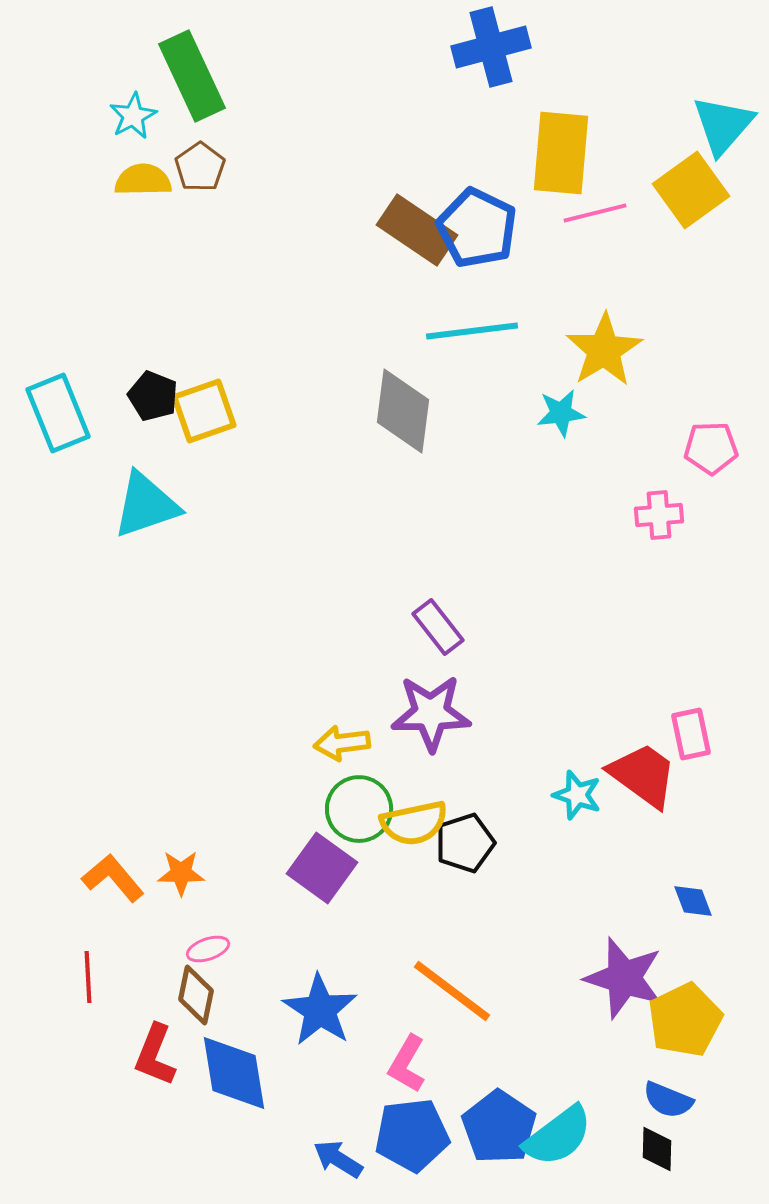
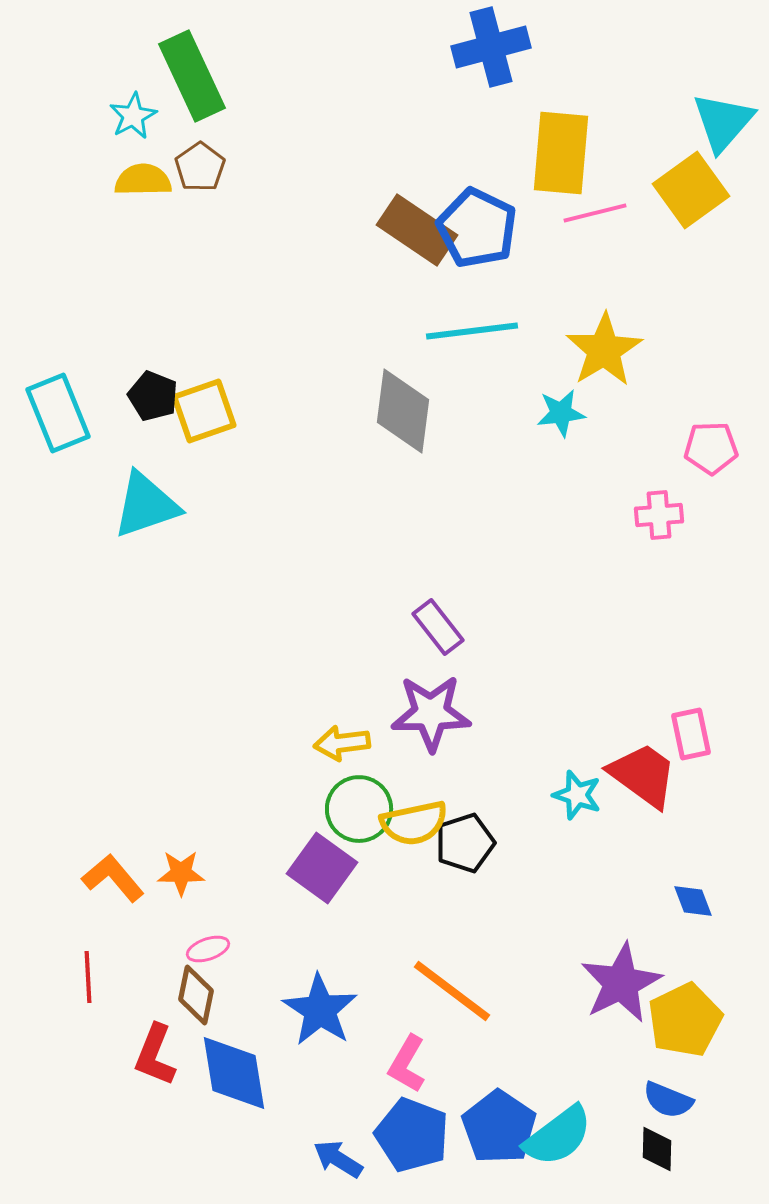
cyan triangle at (723, 125): moved 3 px up
purple star at (624, 978): moved 3 px left, 5 px down; rotated 28 degrees clockwise
blue pentagon at (412, 1135): rotated 28 degrees clockwise
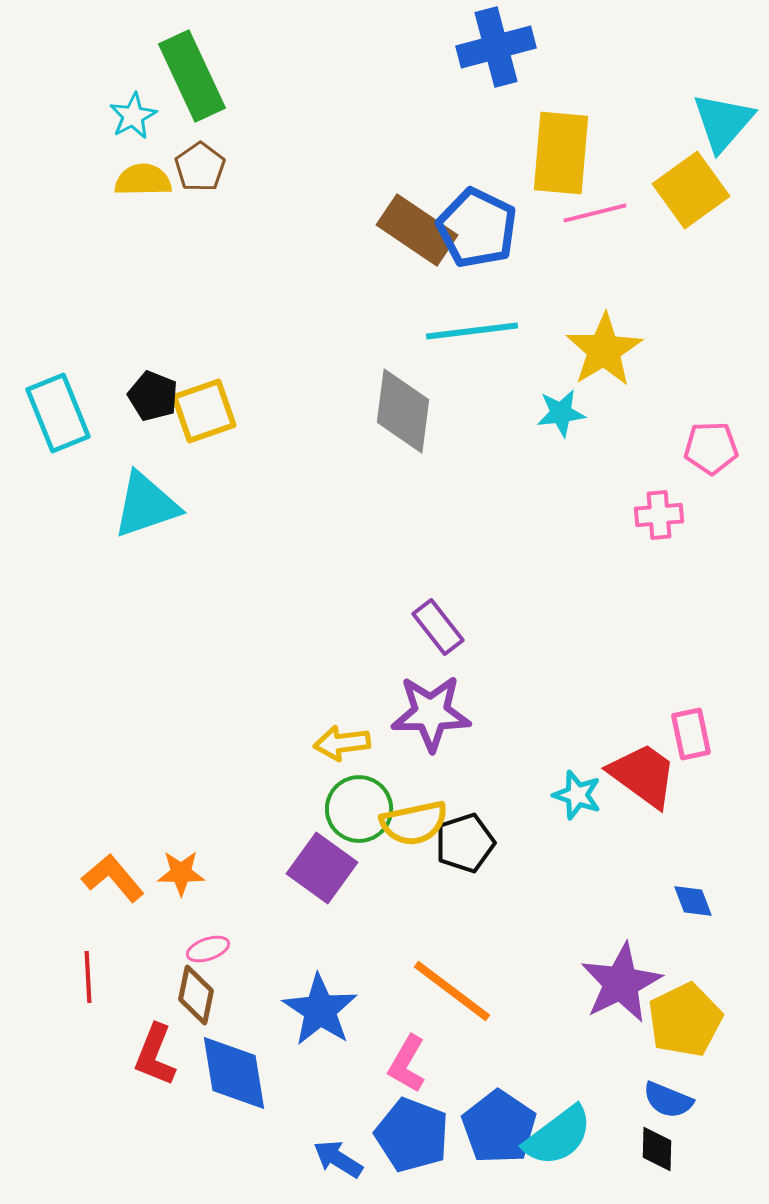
blue cross at (491, 47): moved 5 px right
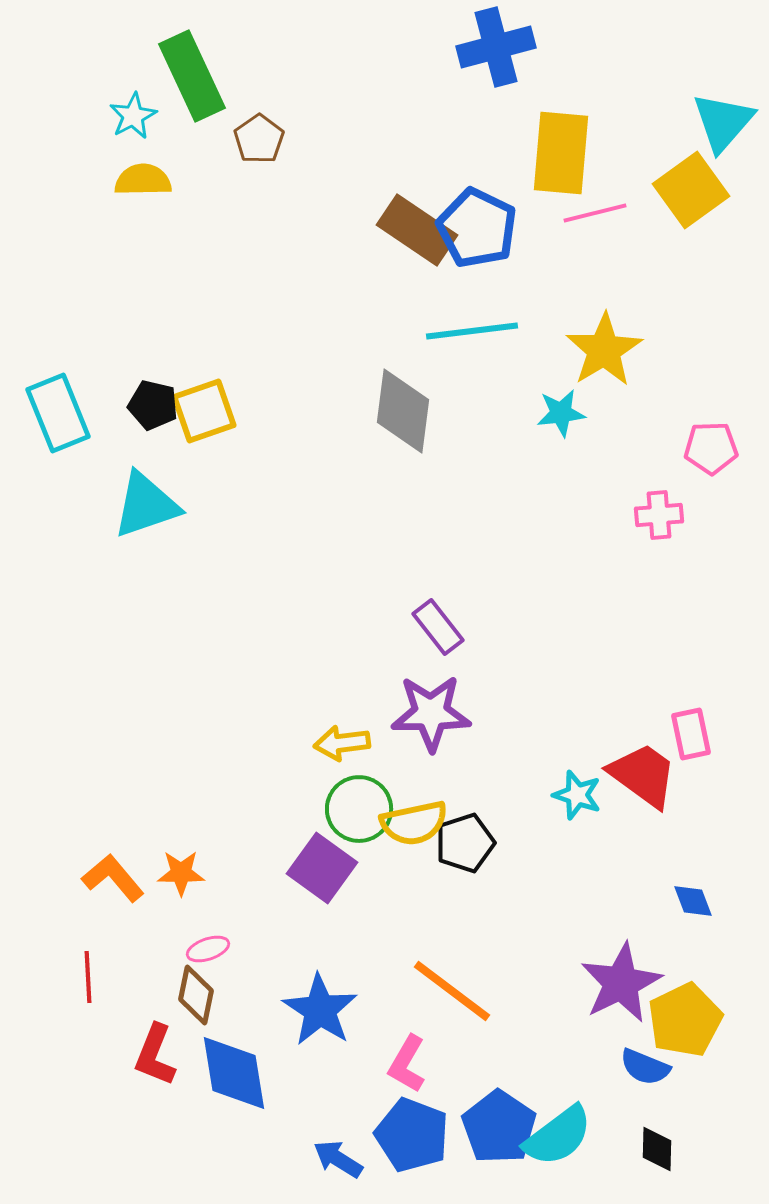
brown pentagon at (200, 167): moved 59 px right, 28 px up
black pentagon at (153, 396): moved 9 px down; rotated 9 degrees counterclockwise
blue semicircle at (668, 1100): moved 23 px left, 33 px up
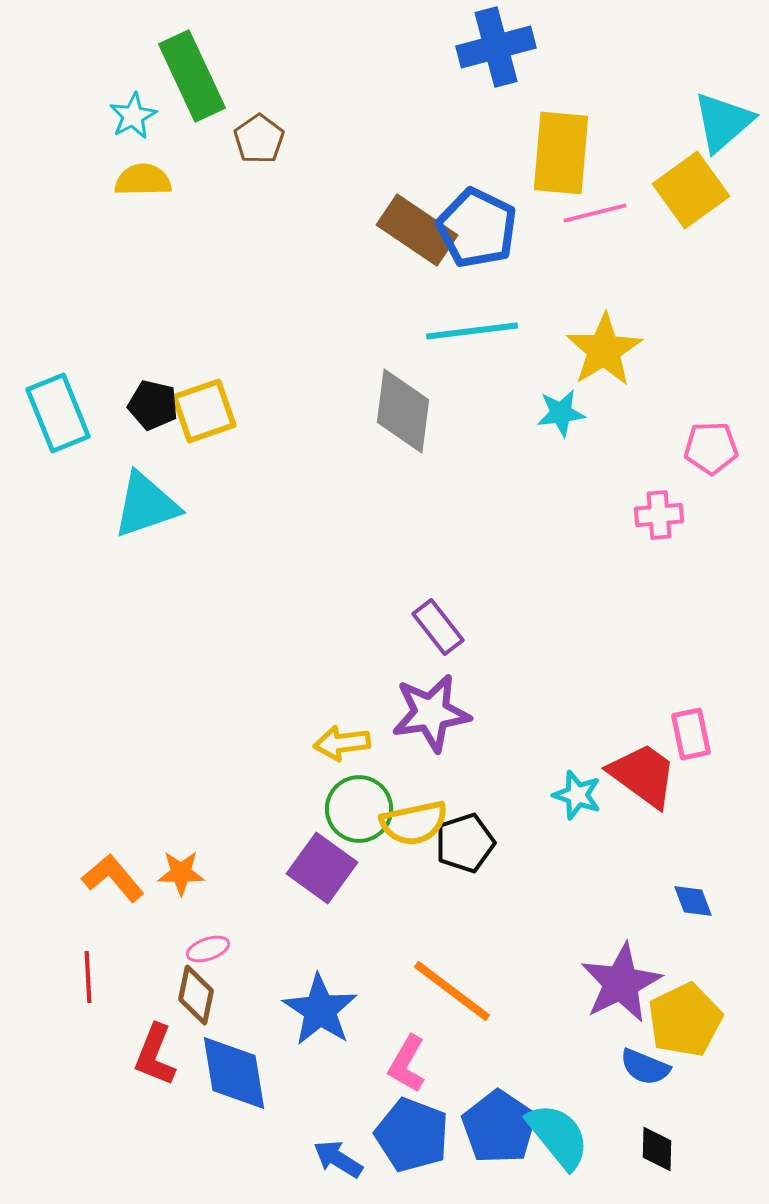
cyan triangle at (723, 122): rotated 8 degrees clockwise
purple star at (431, 713): rotated 8 degrees counterclockwise
cyan semicircle at (558, 1136): rotated 92 degrees counterclockwise
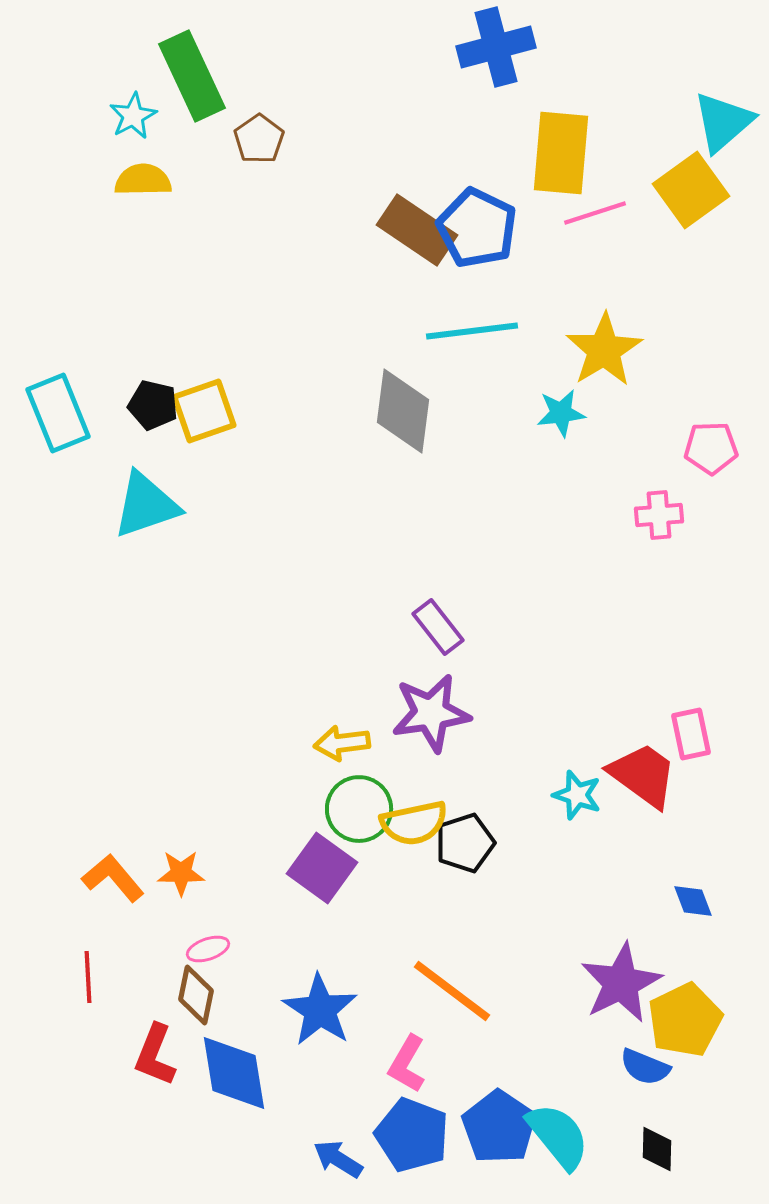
pink line at (595, 213): rotated 4 degrees counterclockwise
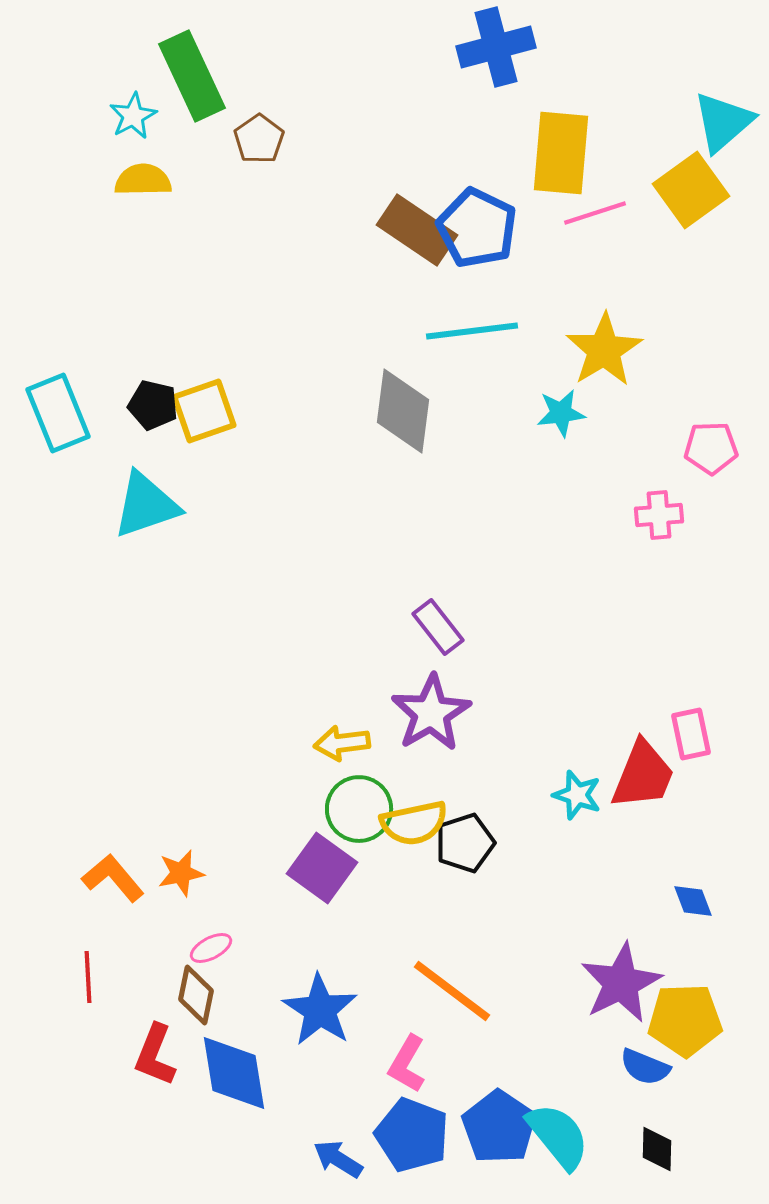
purple star at (431, 713): rotated 22 degrees counterclockwise
red trapezoid at (643, 775): rotated 76 degrees clockwise
orange star at (181, 873): rotated 12 degrees counterclockwise
pink ellipse at (208, 949): moved 3 px right, 1 px up; rotated 9 degrees counterclockwise
yellow pentagon at (685, 1020): rotated 24 degrees clockwise
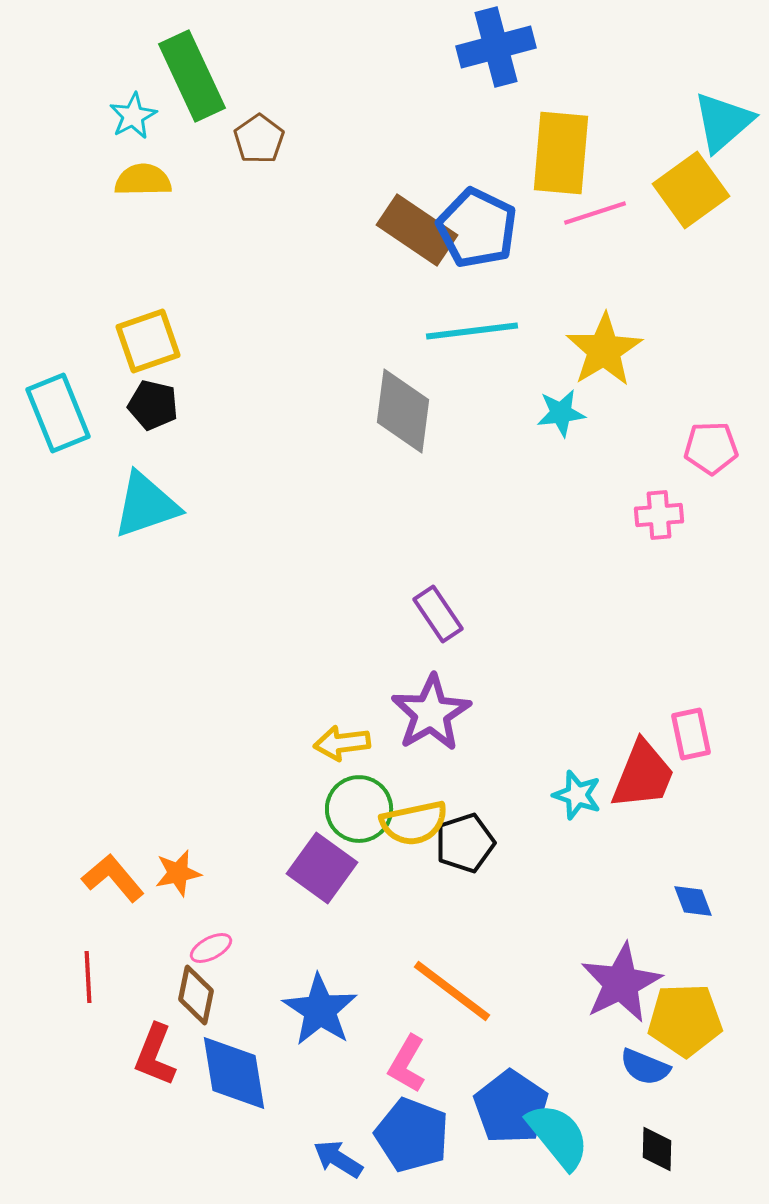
yellow square at (204, 411): moved 56 px left, 70 px up
purple rectangle at (438, 627): moved 13 px up; rotated 4 degrees clockwise
orange star at (181, 873): moved 3 px left
blue pentagon at (499, 1127): moved 12 px right, 20 px up
